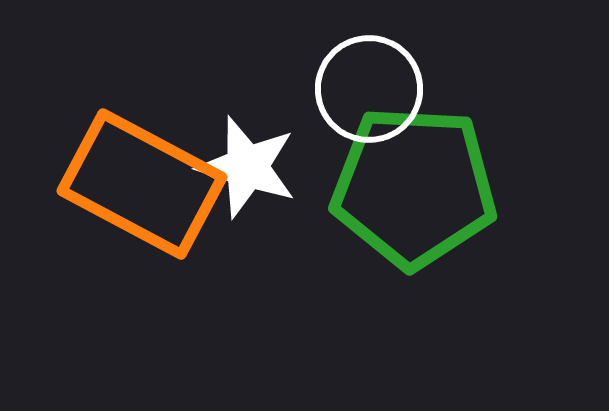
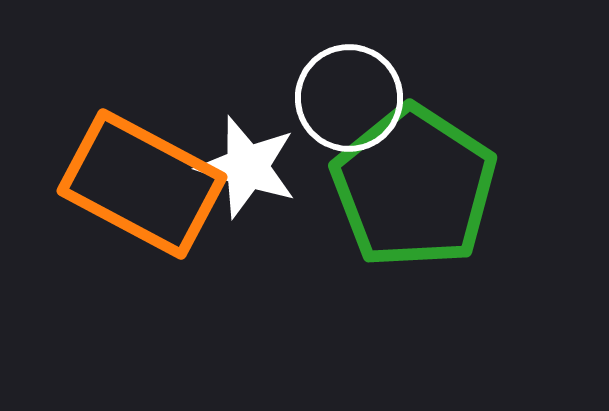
white circle: moved 20 px left, 9 px down
green pentagon: rotated 30 degrees clockwise
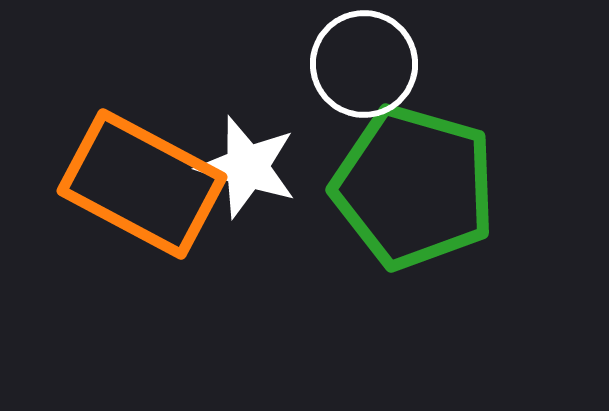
white circle: moved 15 px right, 34 px up
green pentagon: rotated 17 degrees counterclockwise
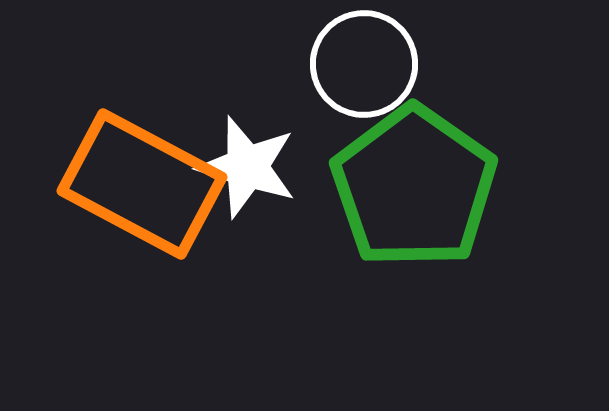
green pentagon: rotated 19 degrees clockwise
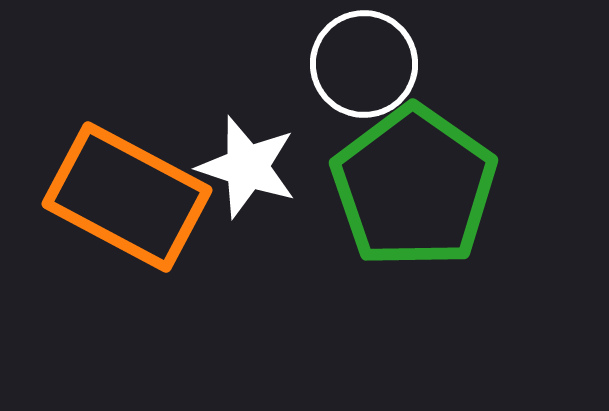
orange rectangle: moved 15 px left, 13 px down
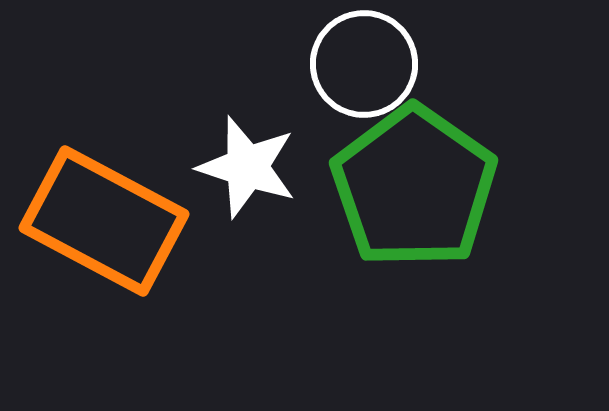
orange rectangle: moved 23 px left, 24 px down
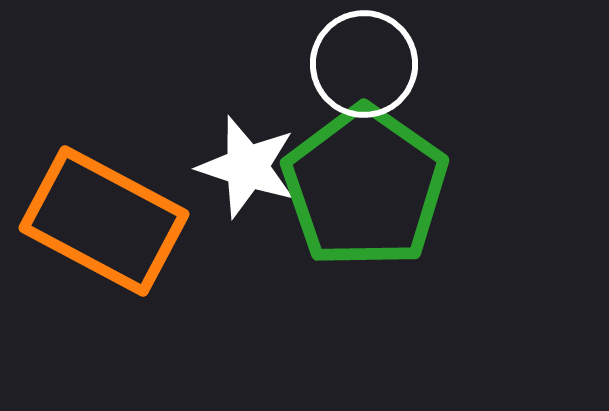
green pentagon: moved 49 px left
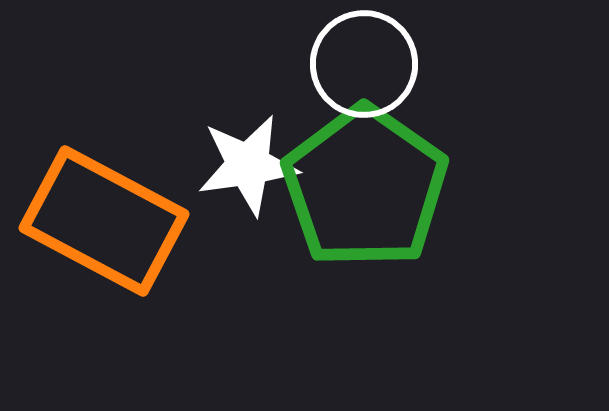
white star: moved 1 px right, 2 px up; rotated 26 degrees counterclockwise
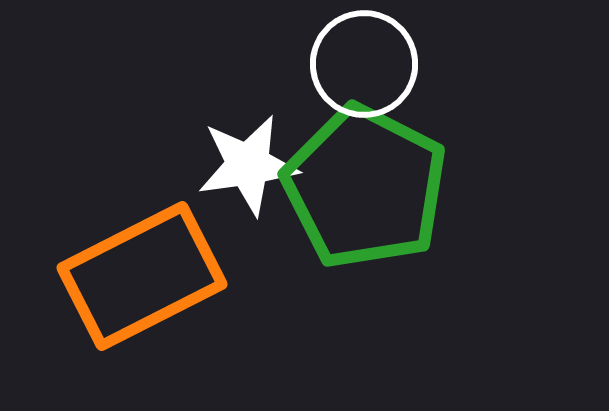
green pentagon: rotated 8 degrees counterclockwise
orange rectangle: moved 38 px right, 55 px down; rotated 55 degrees counterclockwise
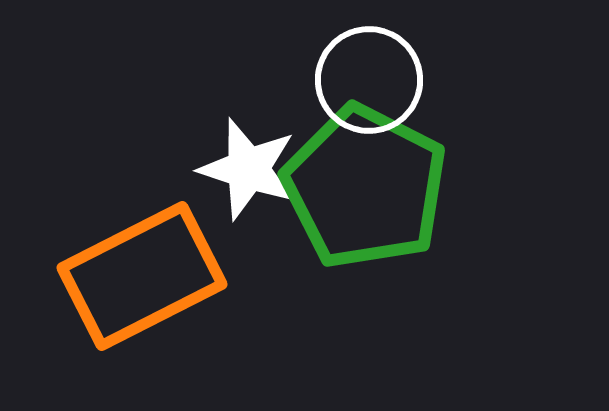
white circle: moved 5 px right, 16 px down
white star: moved 4 px down; rotated 26 degrees clockwise
